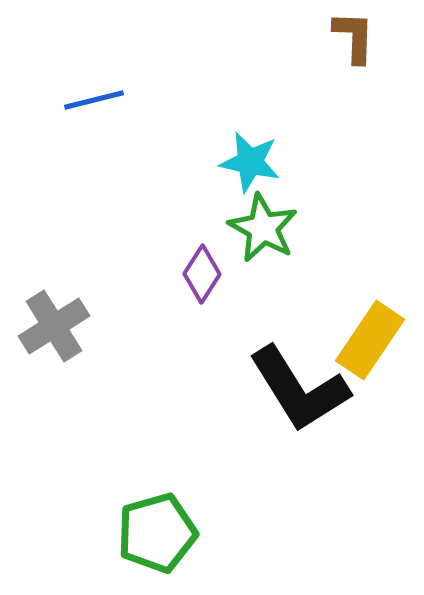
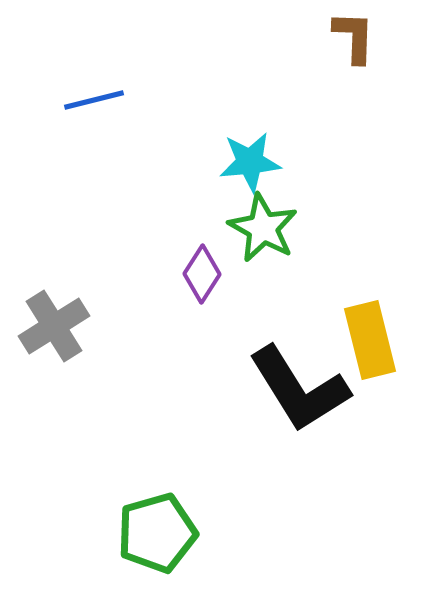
cyan star: rotated 18 degrees counterclockwise
yellow rectangle: rotated 48 degrees counterclockwise
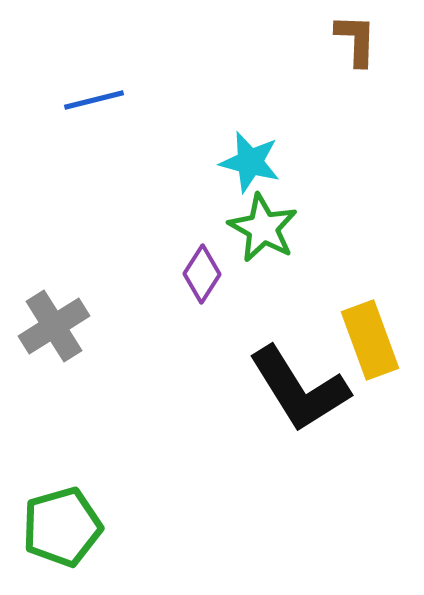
brown L-shape: moved 2 px right, 3 px down
cyan star: rotated 20 degrees clockwise
yellow rectangle: rotated 6 degrees counterclockwise
green pentagon: moved 95 px left, 6 px up
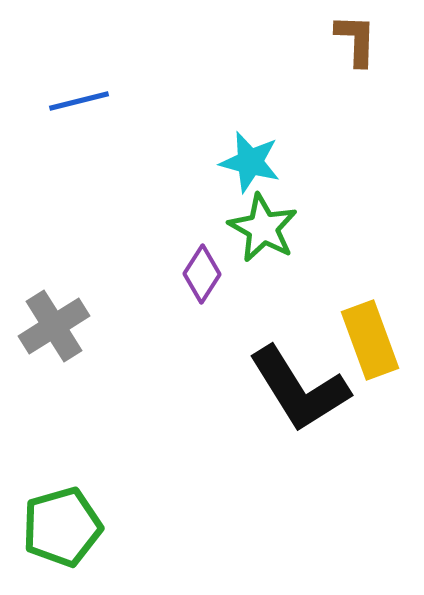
blue line: moved 15 px left, 1 px down
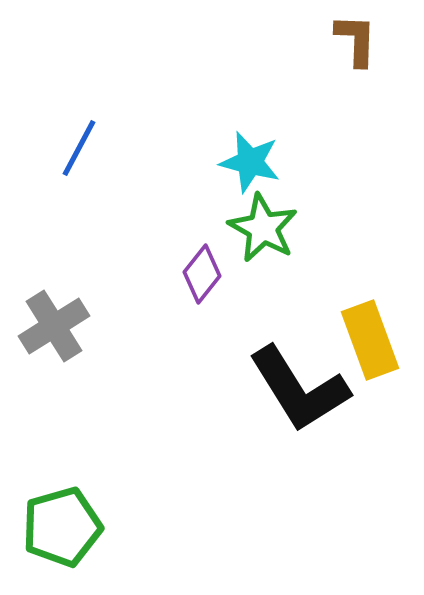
blue line: moved 47 px down; rotated 48 degrees counterclockwise
purple diamond: rotated 6 degrees clockwise
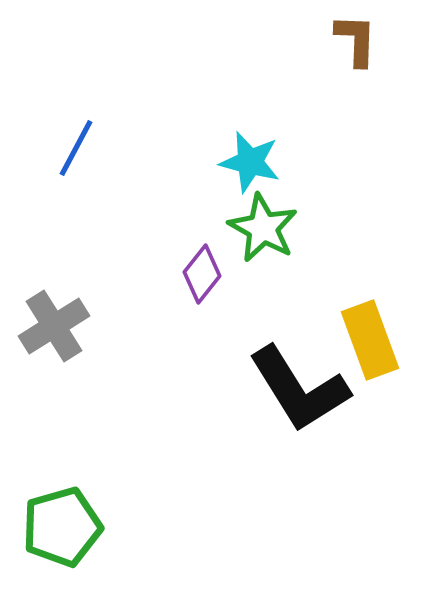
blue line: moved 3 px left
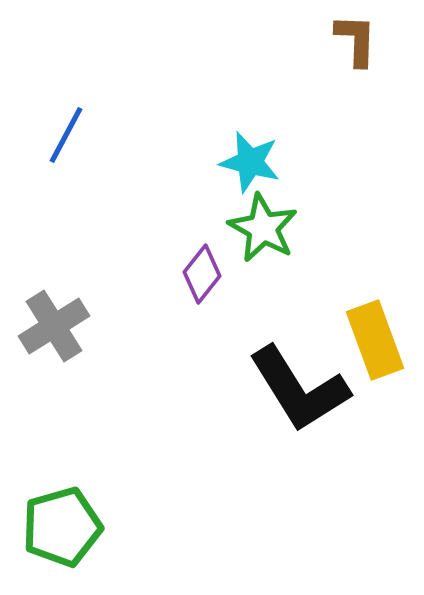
blue line: moved 10 px left, 13 px up
yellow rectangle: moved 5 px right
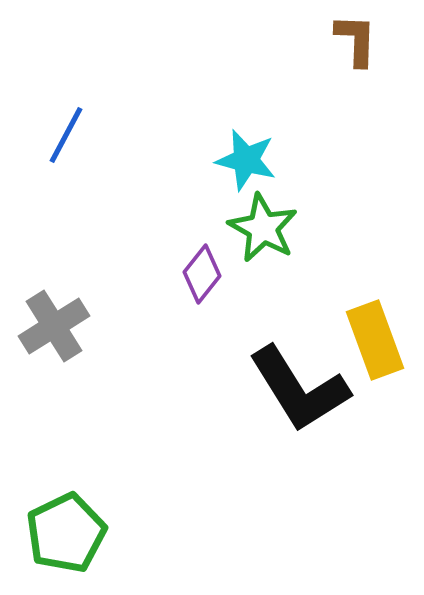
cyan star: moved 4 px left, 2 px up
green pentagon: moved 4 px right, 6 px down; rotated 10 degrees counterclockwise
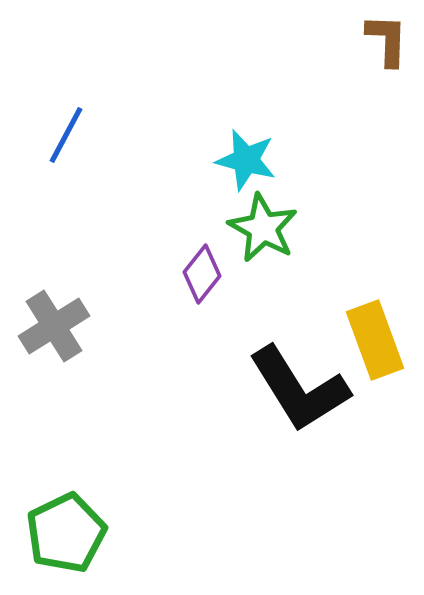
brown L-shape: moved 31 px right
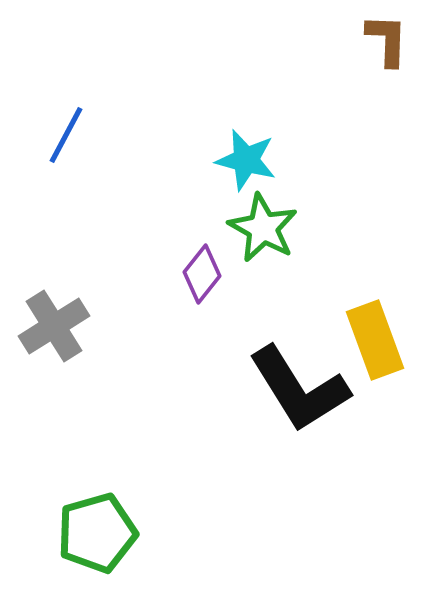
green pentagon: moved 31 px right; rotated 10 degrees clockwise
